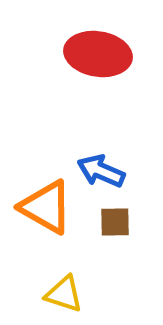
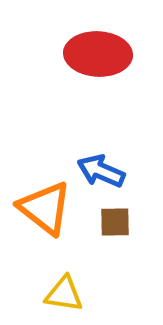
red ellipse: rotated 6 degrees counterclockwise
orange triangle: moved 1 px left, 1 px down; rotated 8 degrees clockwise
yellow triangle: rotated 9 degrees counterclockwise
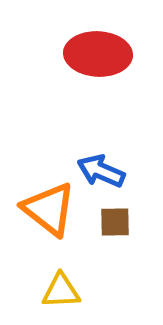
orange triangle: moved 4 px right, 1 px down
yellow triangle: moved 3 px left, 3 px up; rotated 12 degrees counterclockwise
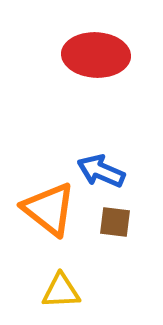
red ellipse: moved 2 px left, 1 px down
brown square: rotated 8 degrees clockwise
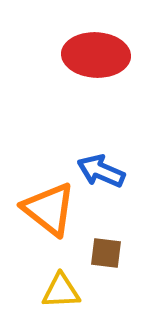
brown square: moved 9 px left, 31 px down
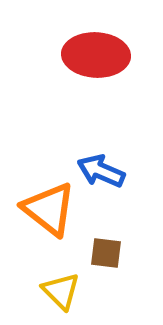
yellow triangle: rotated 48 degrees clockwise
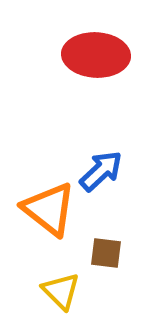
blue arrow: rotated 114 degrees clockwise
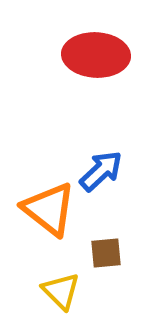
brown square: rotated 12 degrees counterclockwise
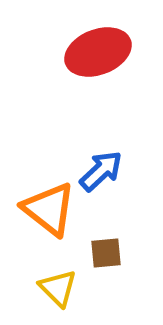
red ellipse: moved 2 px right, 3 px up; rotated 24 degrees counterclockwise
yellow triangle: moved 3 px left, 3 px up
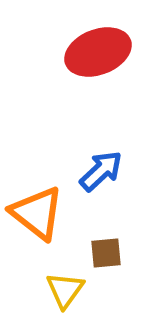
orange triangle: moved 12 px left, 4 px down
yellow triangle: moved 7 px right, 2 px down; rotated 21 degrees clockwise
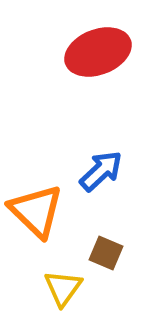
orange triangle: moved 1 px left, 2 px up; rotated 6 degrees clockwise
brown square: rotated 28 degrees clockwise
yellow triangle: moved 2 px left, 2 px up
